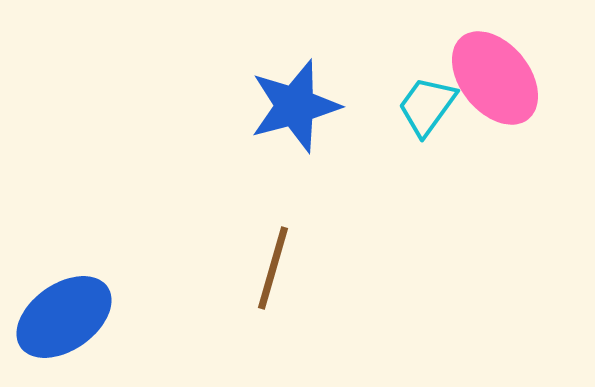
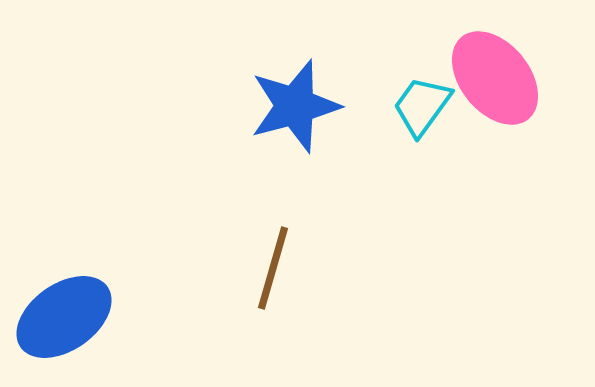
cyan trapezoid: moved 5 px left
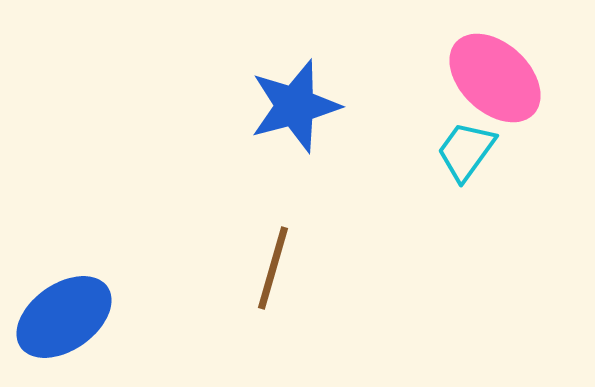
pink ellipse: rotated 8 degrees counterclockwise
cyan trapezoid: moved 44 px right, 45 px down
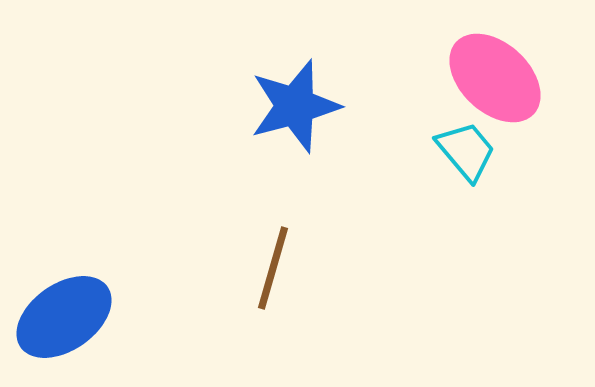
cyan trapezoid: rotated 104 degrees clockwise
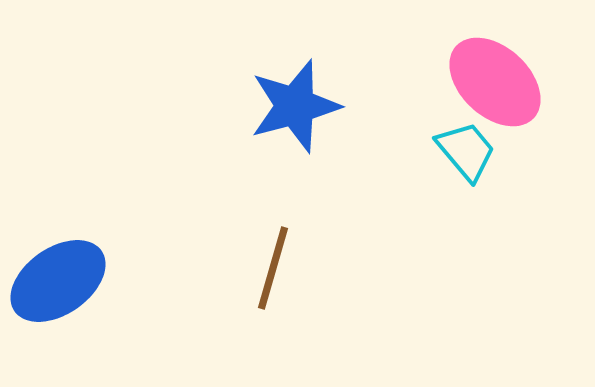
pink ellipse: moved 4 px down
blue ellipse: moved 6 px left, 36 px up
